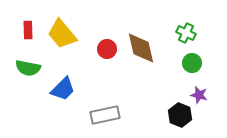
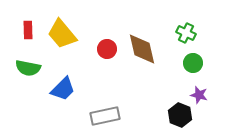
brown diamond: moved 1 px right, 1 px down
green circle: moved 1 px right
gray rectangle: moved 1 px down
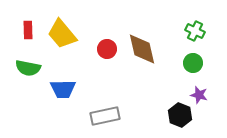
green cross: moved 9 px right, 2 px up
blue trapezoid: rotated 44 degrees clockwise
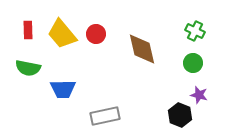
red circle: moved 11 px left, 15 px up
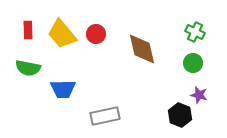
green cross: moved 1 px down
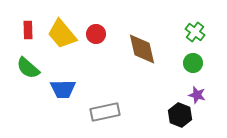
green cross: rotated 12 degrees clockwise
green semicircle: rotated 30 degrees clockwise
purple star: moved 2 px left
gray rectangle: moved 4 px up
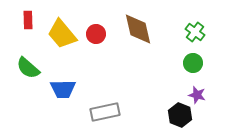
red rectangle: moved 10 px up
brown diamond: moved 4 px left, 20 px up
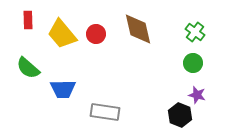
gray rectangle: rotated 20 degrees clockwise
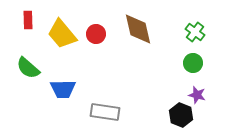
black hexagon: moved 1 px right
